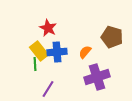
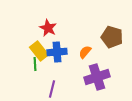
purple line: moved 4 px right; rotated 18 degrees counterclockwise
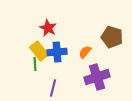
purple line: moved 1 px right, 1 px up
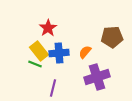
red star: rotated 12 degrees clockwise
brown pentagon: rotated 20 degrees counterclockwise
blue cross: moved 2 px right, 1 px down
green line: rotated 64 degrees counterclockwise
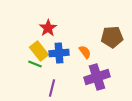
orange semicircle: rotated 104 degrees clockwise
purple line: moved 1 px left
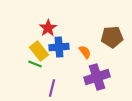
blue cross: moved 6 px up
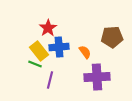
purple cross: rotated 15 degrees clockwise
purple line: moved 2 px left, 8 px up
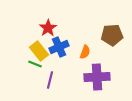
brown pentagon: moved 2 px up
blue cross: rotated 18 degrees counterclockwise
orange semicircle: rotated 56 degrees clockwise
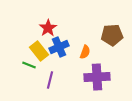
green line: moved 6 px left, 1 px down
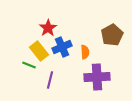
brown pentagon: rotated 25 degrees counterclockwise
blue cross: moved 3 px right
orange semicircle: rotated 24 degrees counterclockwise
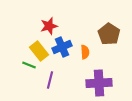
red star: moved 1 px right, 2 px up; rotated 18 degrees clockwise
brown pentagon: moved 3 px left, 1 px up; rotated 10 degrees counterclockwise
purple cross: moved 2 px right, 6 px down
